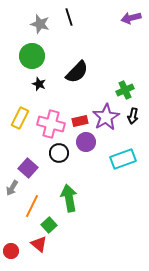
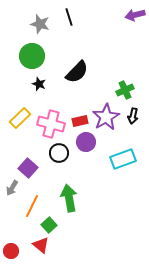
purple arrow: moved 4 px right, 3 px up
yellow rectangle: rotated 20 degrees clockwise
red triangle: moved 2 px right, 1 px down
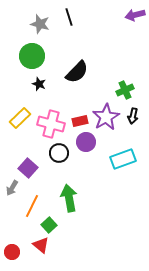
red circle: moved 1 px right, 1 px down
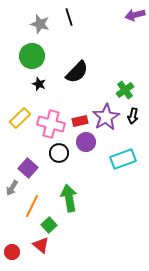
green cross: rotated 12 degrees counterclockwise
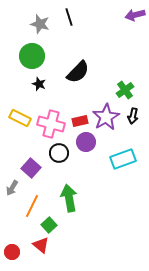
black semicircle: moved 1 px right
yellow rectangle: rotated 70 degrees clockwise
purple square: moved 3 px right
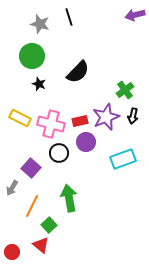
purple star: rotated 8 degrees clockwise
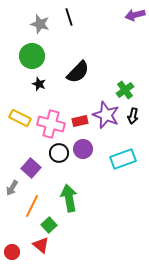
purple star: moved 2 px up; rotated 28 degrees counterclockwise
purple circle: moved 3 px left, 7 px down
